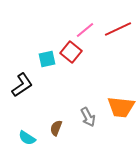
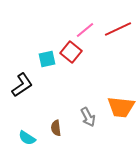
brown semicircle: rotated 28 degrees counterclockwise
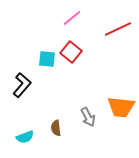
pink line: moved 13 px left, 12 px up
cyan square: rotated 18 degrees clockwise
black L-shape: rotated 15 degrees counterclockwise
cyan semicircle: moved 2 px left, 1 px up; rotated 54 degrees counterclockwise
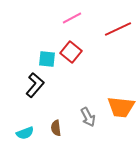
pink line: rotated 12 degrees clockwise
black L-shape: moved 13 px right
cyan semicircle: moved 4 px up
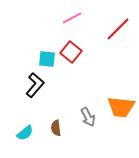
red line: rotated 20 degrees counterclockwise
cyan semicircle: rotated 18 degrees counterclockwise
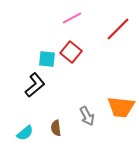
black L-shape: rotated 10 degrees clockwise
gray arrow: moved 1 px left, 1 px up
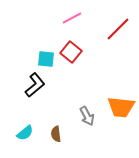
cyan square: moved 1 px left
brown semicircle: moved 6 px down
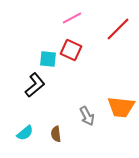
red square: moved 2 px up; rotated 15 degrees counterclockwise
cyan square: moved 2 px right
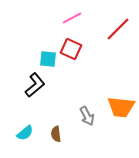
red square: moved 1 px up
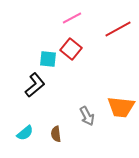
red line: rotated 16 degrees clockwise
red square: rotated 15 degrees clockwise
